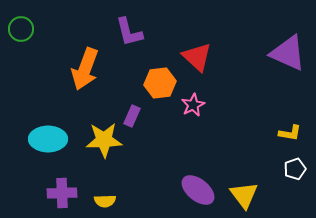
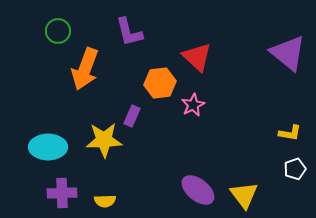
green circle: moved 37 px right, 2 px down
purple triangle: rotated 15 degrees clockwise
cyan ellipse: moved 8 px down
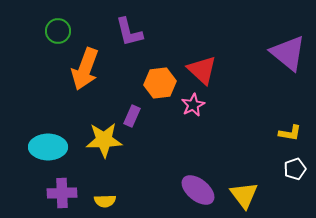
red triangle: moved 5 px right, 13 px down
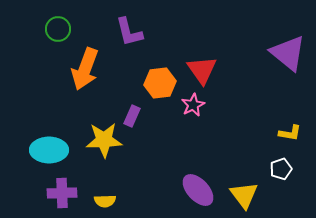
green circle: moved 2 px up
red triangle: rotated 12 degrees clockwise
cyan ellipse: moved 1 px right, 3 px down
white pentagon: moved 14 px left
purple ellipse: rotated 8 degrees clockwise
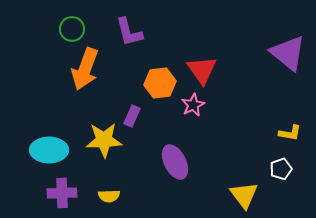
green circle: moved 14 px right
purple ellipse: moved 23 px left, 28 px up; rotated 16 degrees clockwise
yellow semicircle: moved 4 px right, 5 px up
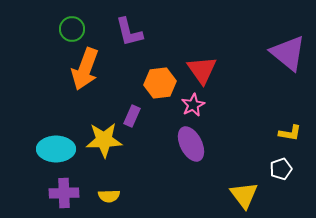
cyan ellipse: moved 7 px right, 1 px up
purple ellipse: moved 16 px right, 18 px up
purple cross: moved 2 px right
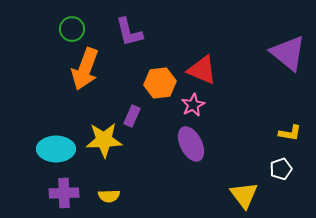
red triangle: rotated 32 degrees counterclockwise
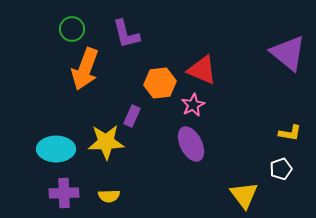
purple L-shape: moved 3 px left, 2 px down
yellow star: moved 2 px right, 2 px down
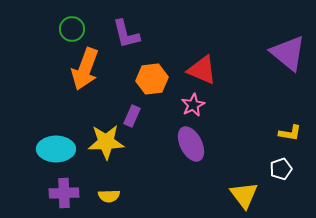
orange hexagon: moved 8 px left, 4 px up
